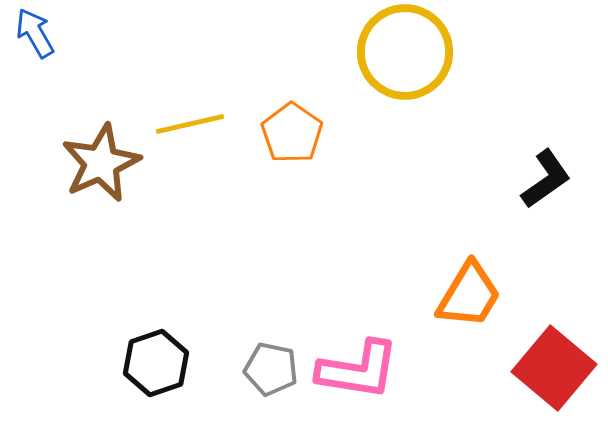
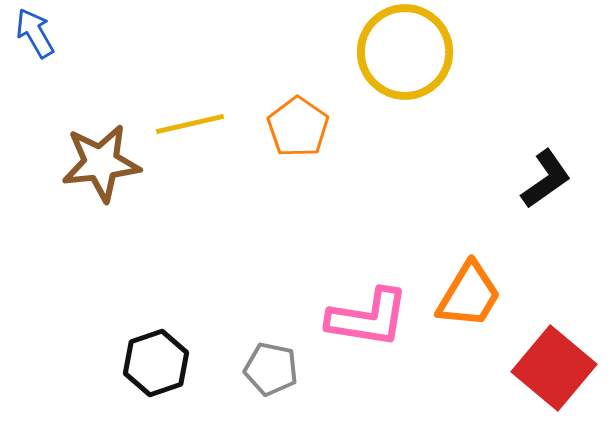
orange pentagon: moved 6 px right, 6 px up
brown star: rotated 18 degrees clockwise
pink L-shape: moved 10 px right, 52 px up
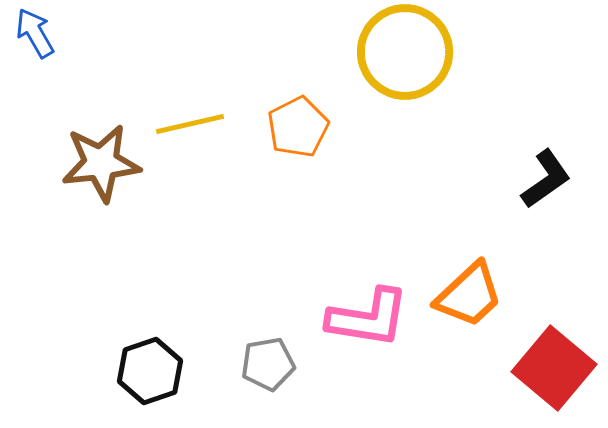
orange pentagon: rotated 10 degrees clockwise
orange trapezoid: rotated 16 degrees clockwise
black hexagon: moved 6 px left, 8 px down
gray pentagon: moved 3 px left, 5 px up; rotated 22 degrees counterclockwise
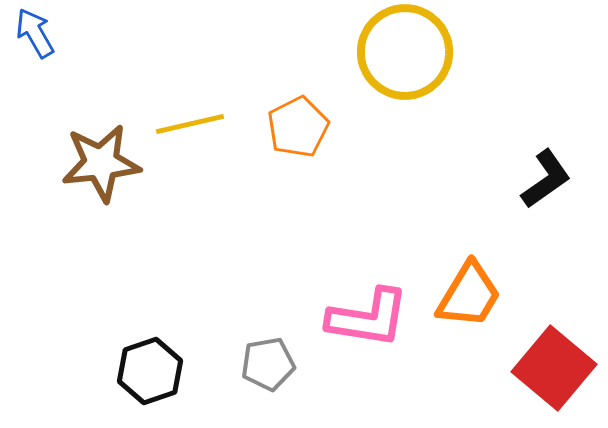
orange trapezoid: rotated 16 degrees counterclockwise
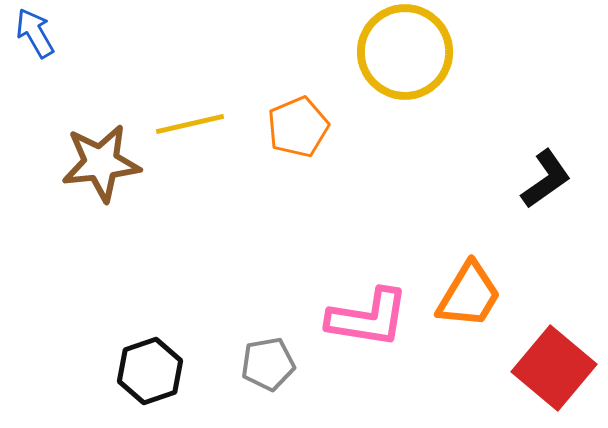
orange pentagon: rotated 4 degrees clockwise
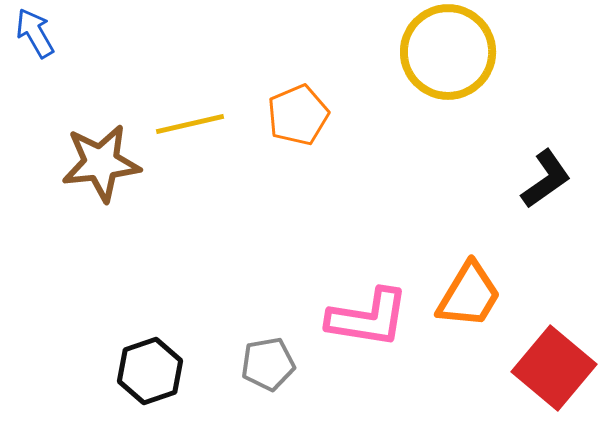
yellow circle: moved 43 px right
orange pentagon: moved 12 px up
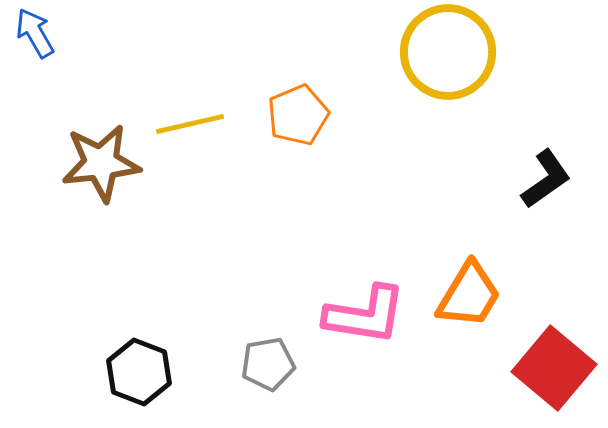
pink L-shape: moved 3 px left, 3 px up
black hexagon: moved 11 px left, 1 px down; rotated 20 degrees counterclockwise
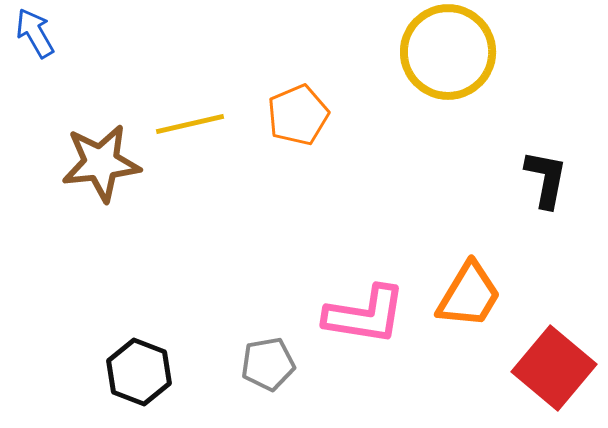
black L-shape: rotated 44 degrees counterclockwise
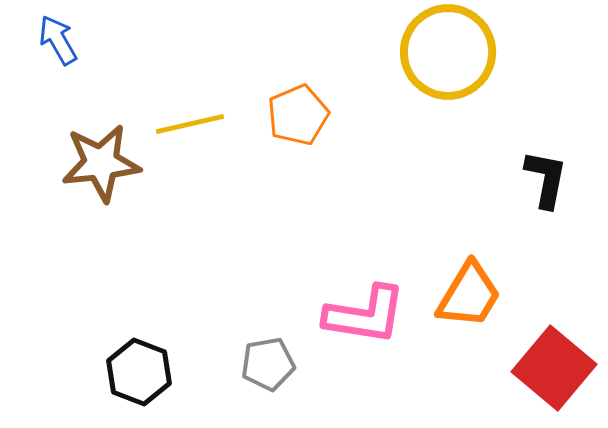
blue arrow: moved 23 px right, 7 px down
